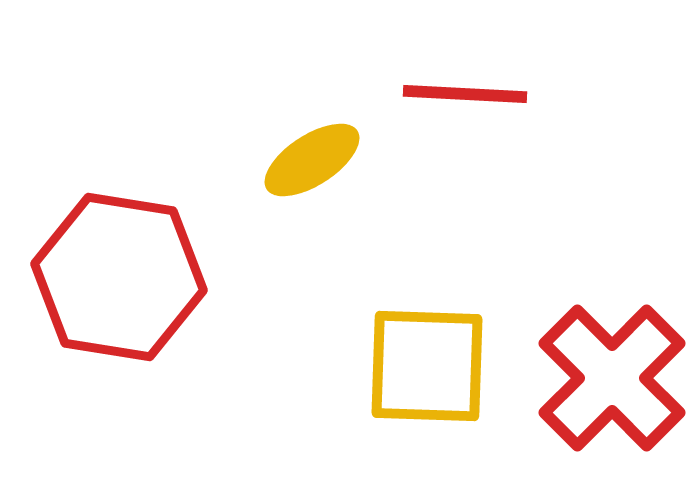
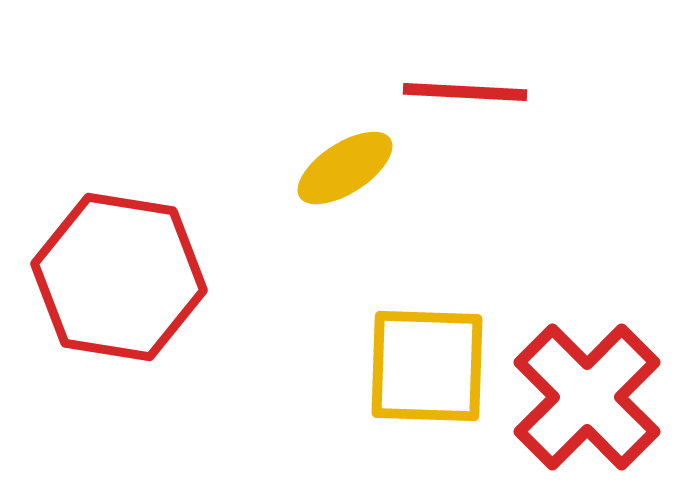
red line: moved 2 px up
yellow ellipse: moved 33 px right, 8 px down
red cross: moved 25 px left, 19 px down
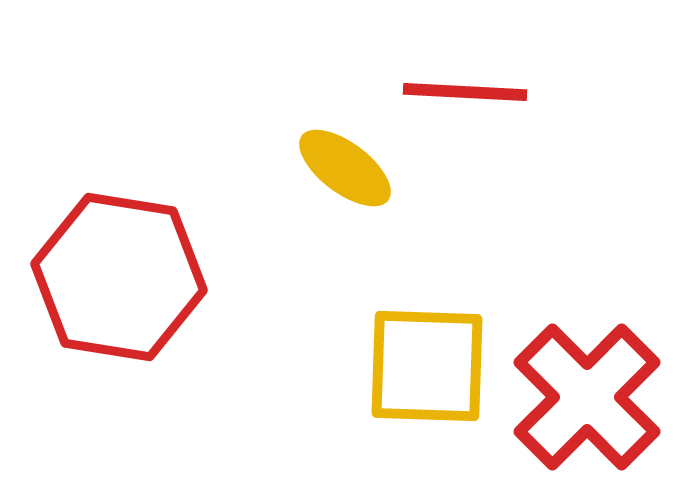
yellow ellipse: rotated 70 degrees clockwise
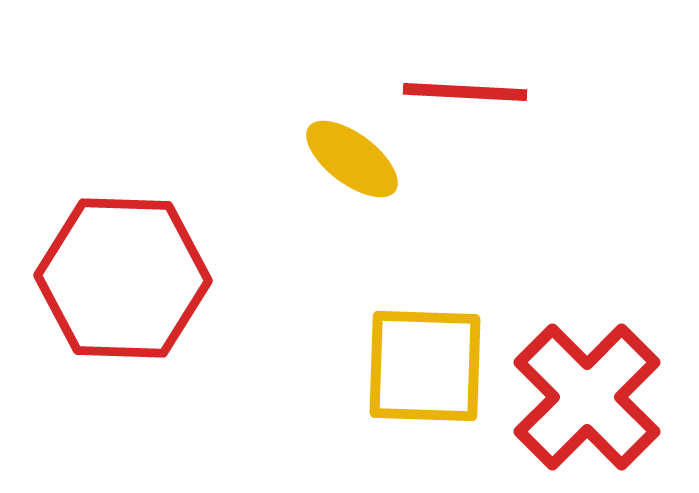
yellow ellipse: moved 7 px right, 9 px up
red hexagon: moved 4 px right, 1 px down; rotated 7 degrees counterclockwise
yellow square: moved 2 px left
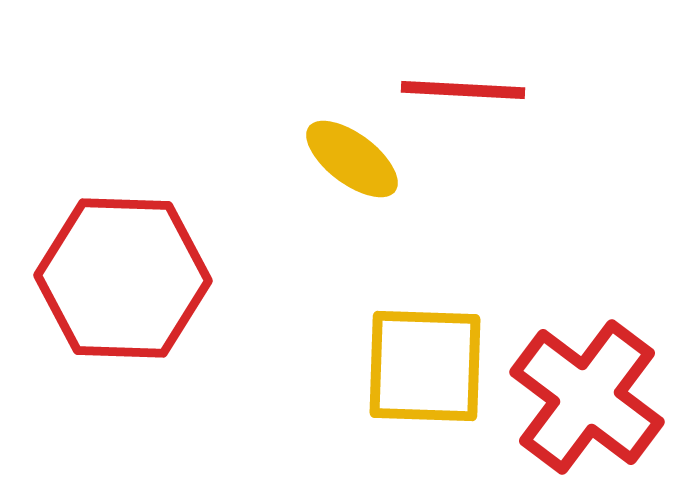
red line: moved 2 px left, 2 px up
red cross: rotated 8 degrees counterclockwise
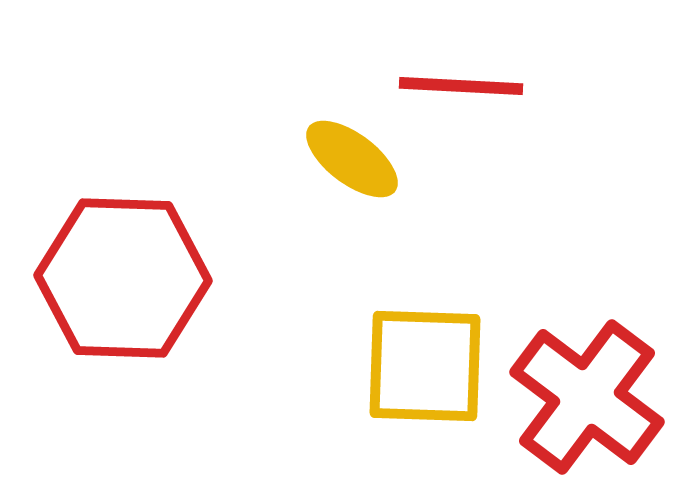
red line: moved 2 px left, 4 px up
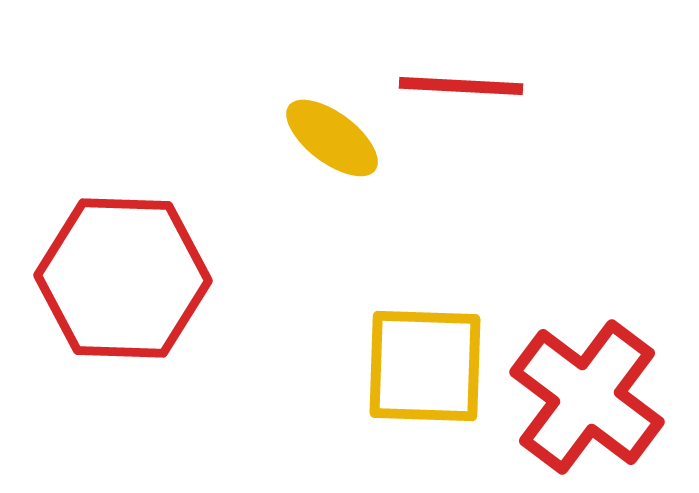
yellow ellipse: moved 20 px left, 21 px up
